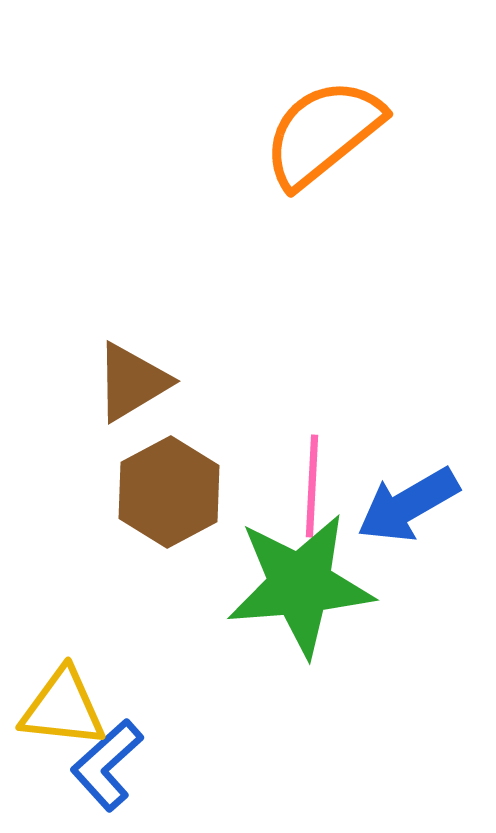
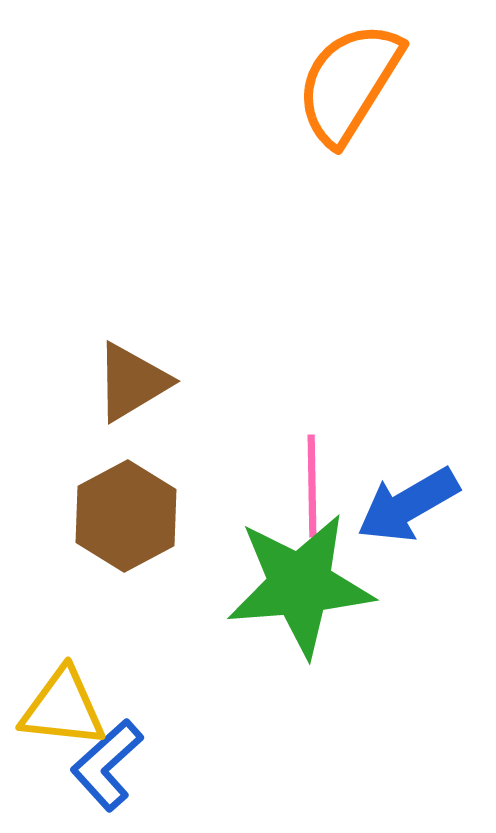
orange semicircle: moved 26 px right, 50 px up; rotated 19 degrees counterclockwise
pink line: rotated 4 degrees counterclockwise
brown hexagon: moved 43 px left, 24 px down
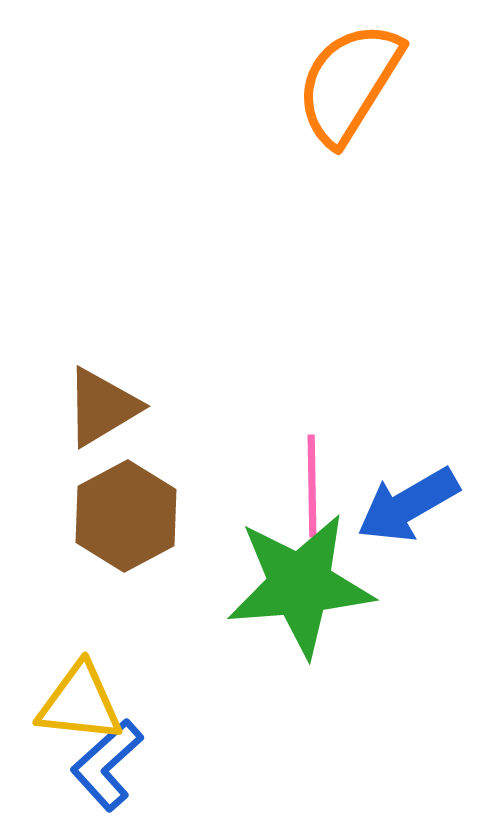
brown triangle: moved 30 px left, 25 px down
yellow triangle: moved 17 px right, 5 px up
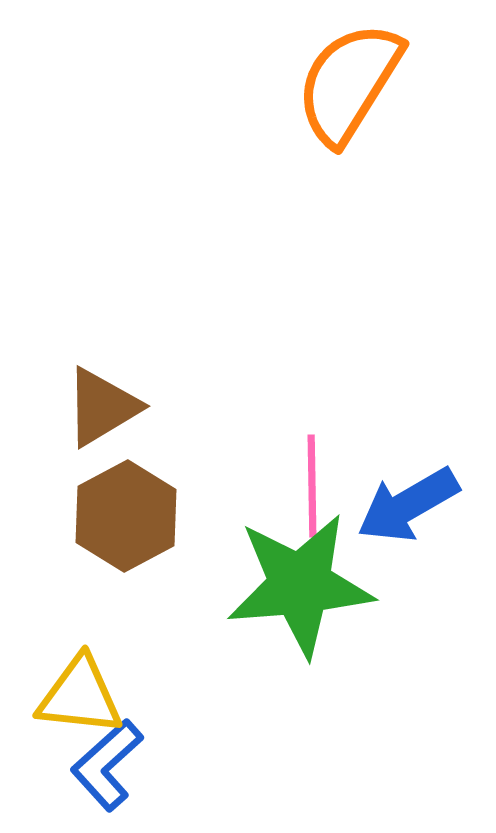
yellow triangle: moved 7 px up
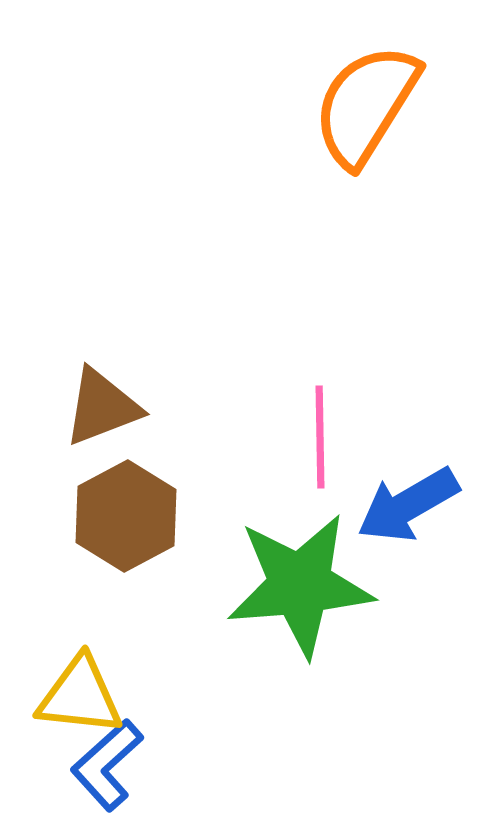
orange semicircle: moved 17 px right, 22 px down
brown triangle: rotated 10 degrees clockwise
pink line: moved 8 px right, 49 px up
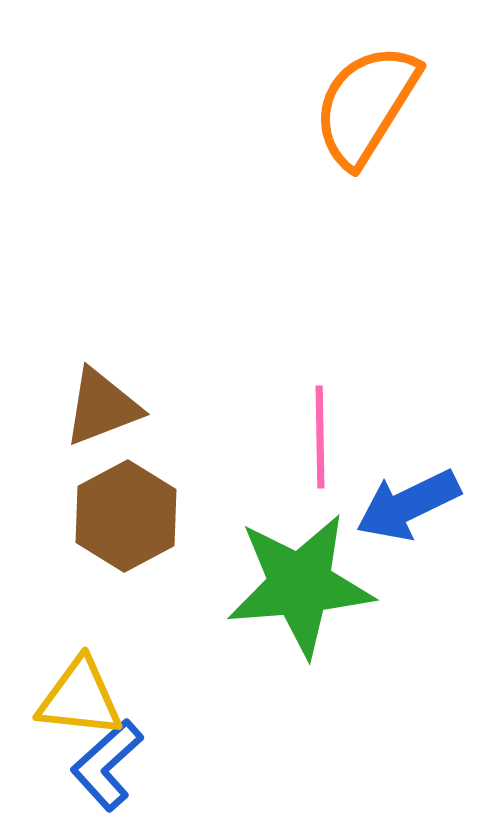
blue arrow: rotated 4 degrees clockwise
yellow triangle: moved 2 px down
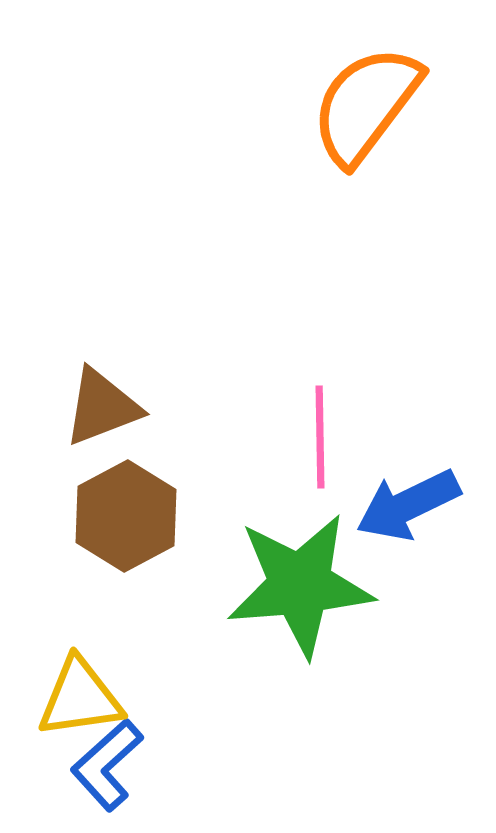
orange semicircle: rotated 5 degrees clockwise
yellow triangle: rotated 14 degrees counterclockwise
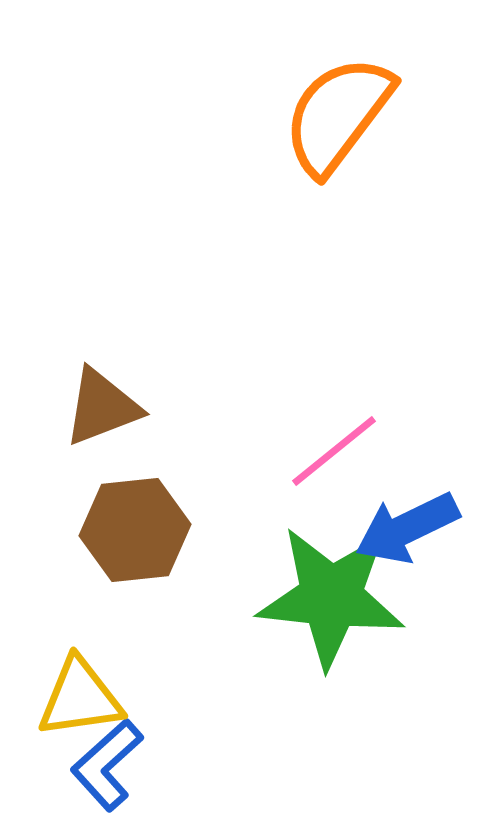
orange semicircle: moved 28 px left, 10 px down
pink line: moved 14 px right, 14 px down; rotated 52 degrees clockwise
blue arrow: moved 1 px left, 23 px down
brown hexagon: moved 9 px right, 14 px down; rotated 22 degrees clockwise
green star: moved 31 px right, 12 px down; rotated 11 degrees clockwise
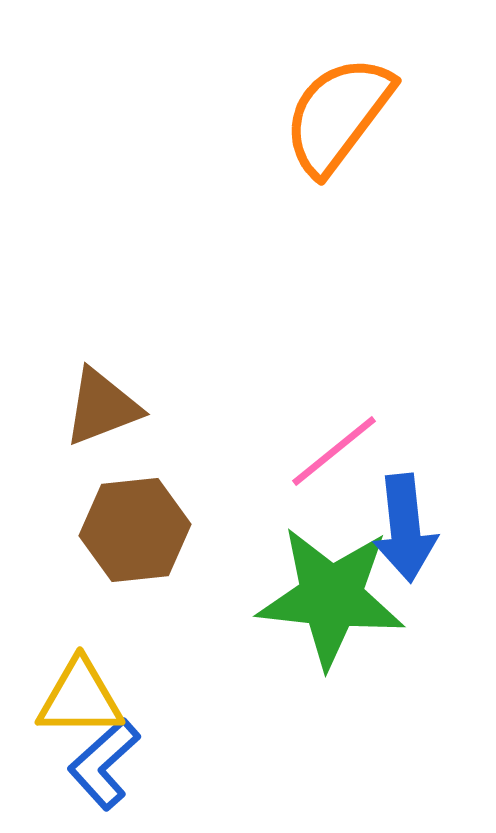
blue arrow: moved 2 px left; rotated 70 degrees counterclockwise
yellow triangle: rotated 8 degrees clockwise
blue L-shape: moved 3 px left, 1 px up
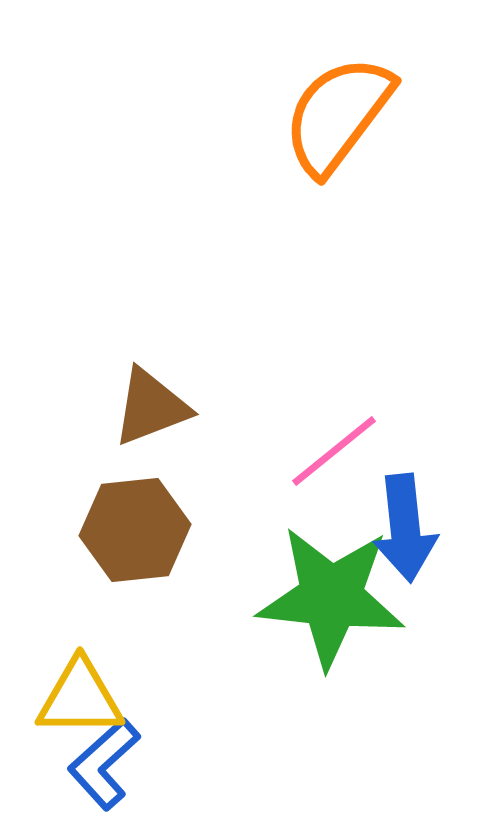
brown triangle: moved 49 px right
